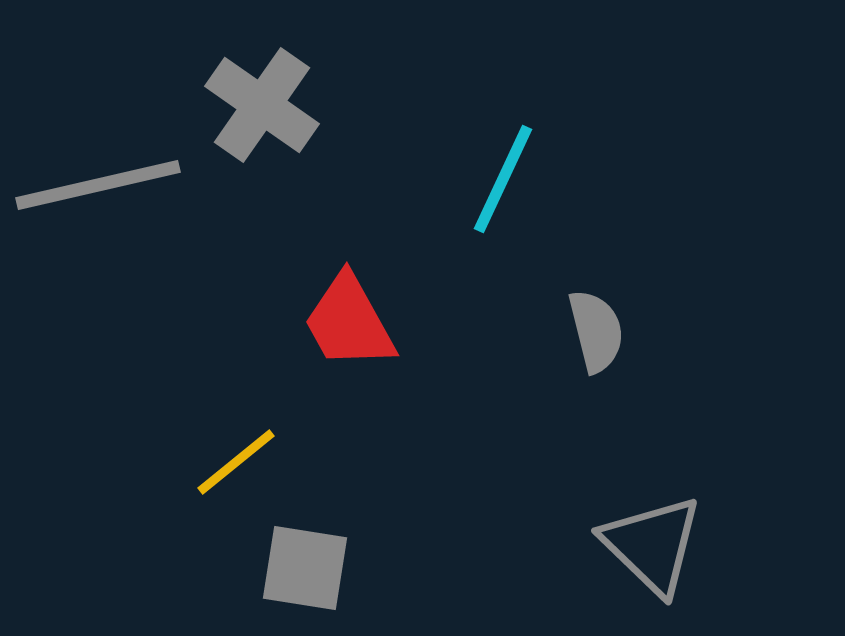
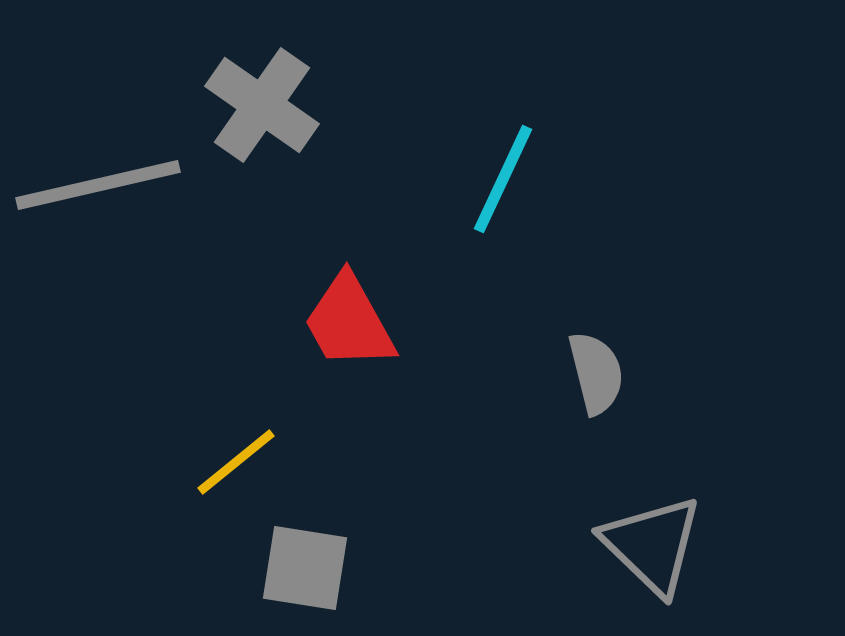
gray semicircle: moved 42 px down
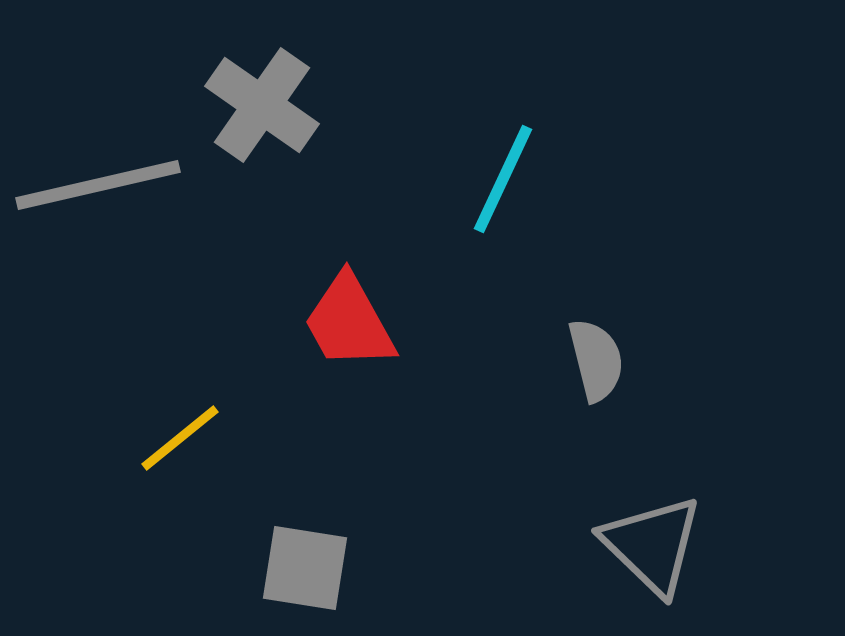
gray semicircle: moved 13 px up
yellow line: moved 56 px left, 24 px up
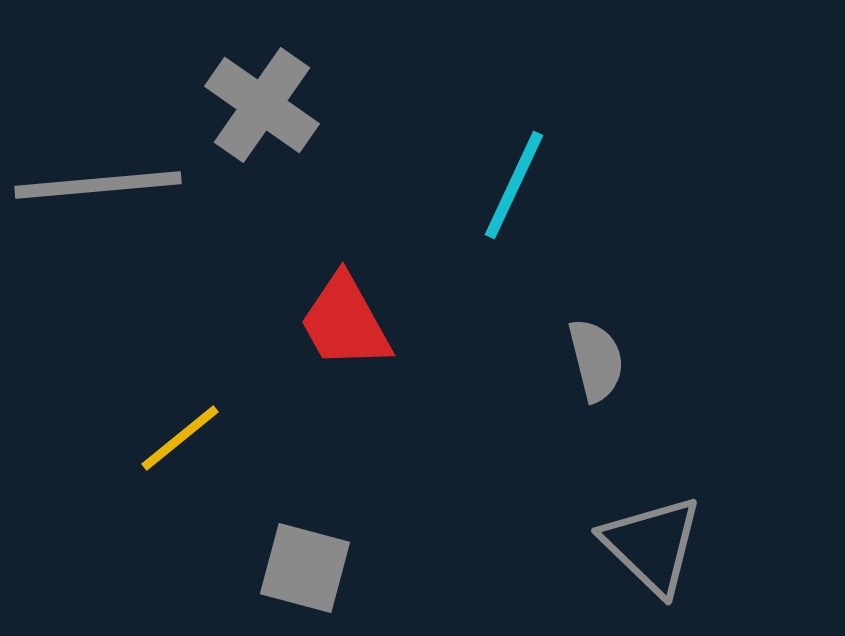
cyan line: moved 11 px right, 6 px down
gray line: rotated 8 degrees clockwise
red trapezoid: moved 4 px left
gray square: rotated 6 degrees clockwise
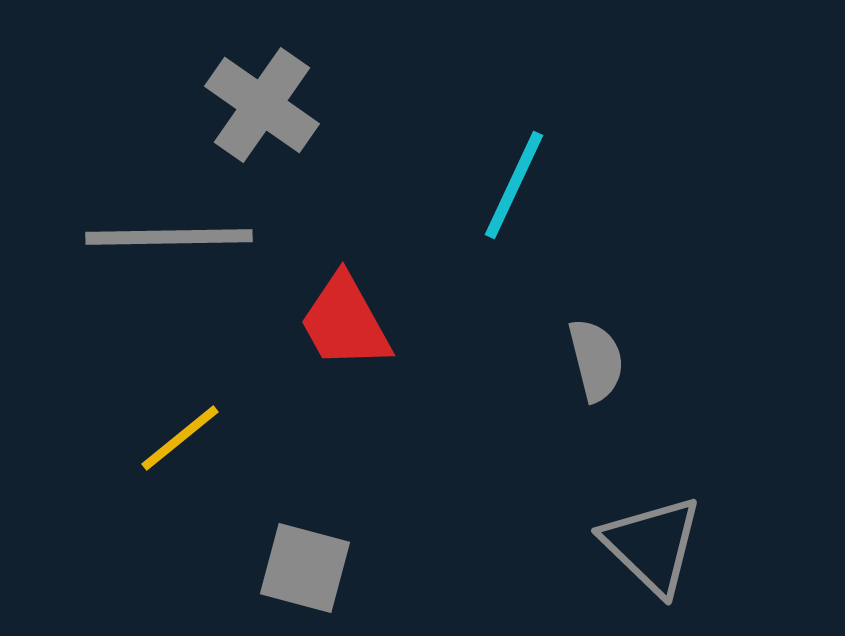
gray line: moved 71 px right, 52 px down; rotated 4 degrees clockwise
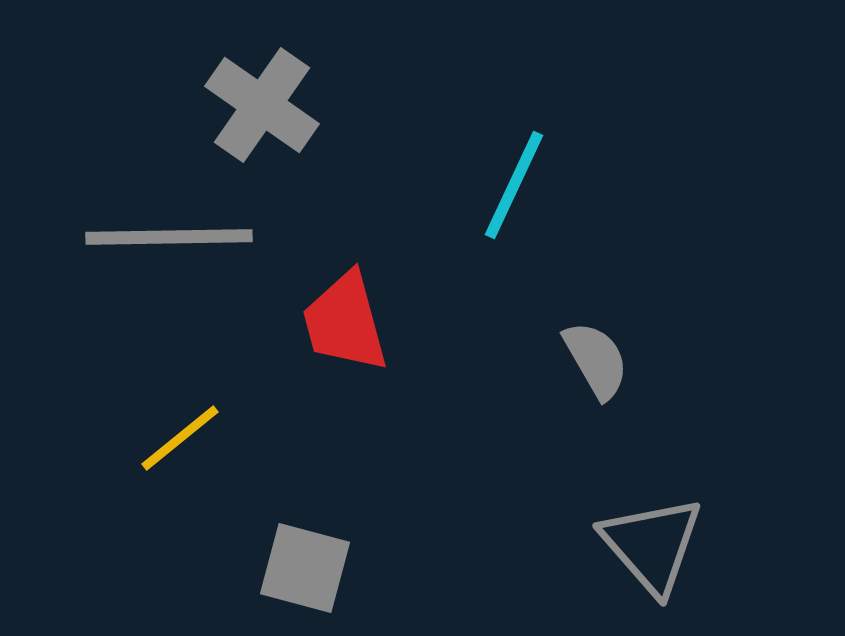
red trapezoid: rotated 14 degrees clockwise
gray semicircle: rotated 16 degrees counterclockwise
gray triangle: rotated 5 degrees clockwise
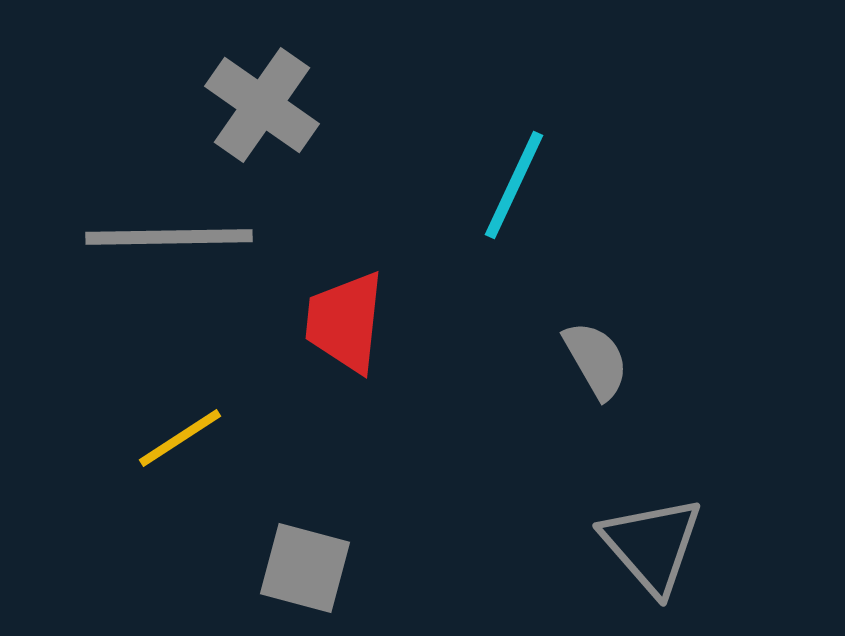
red trapezoid: rotated 21 degrees clockwise
yellow line: rotated 6 degrees clockwise
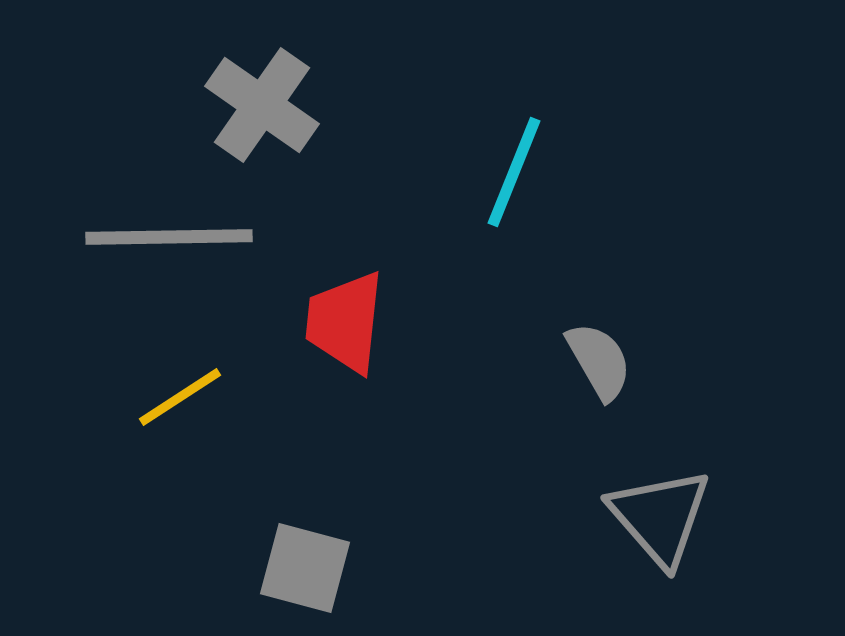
cyan line: moved 13 px up; rotated 3 degrees counterclockwise
gray semicircle: moved 3 px right, 1 px down
yellow line: moved 41 px up
gray triangle: moved 8 px right, 28 px up
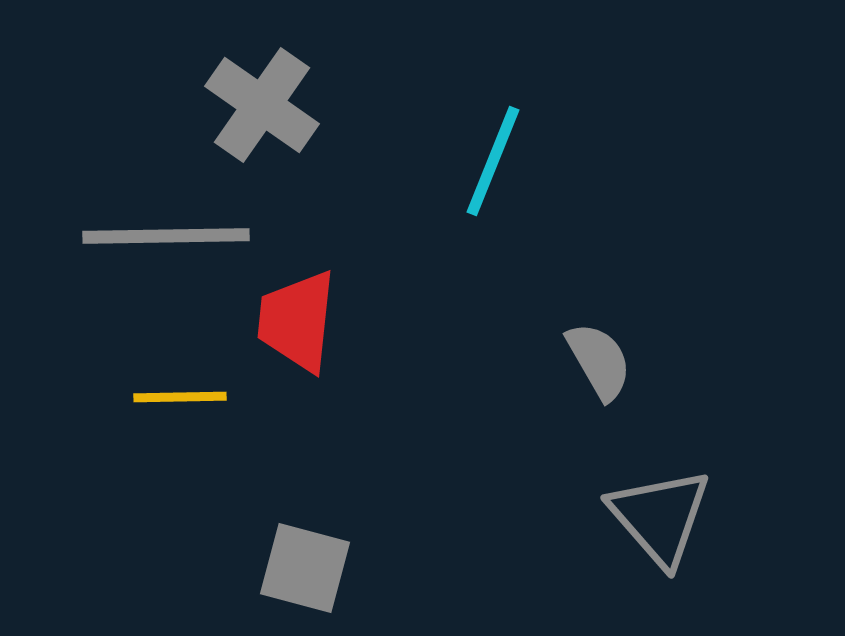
cyan line: moved 21 px left, 11 px up
gray line: moved 3 px left, 1 px up
red trapezoid: moved 48 px left, 1 px up
yellow line: rotated 32 degrees clockwise
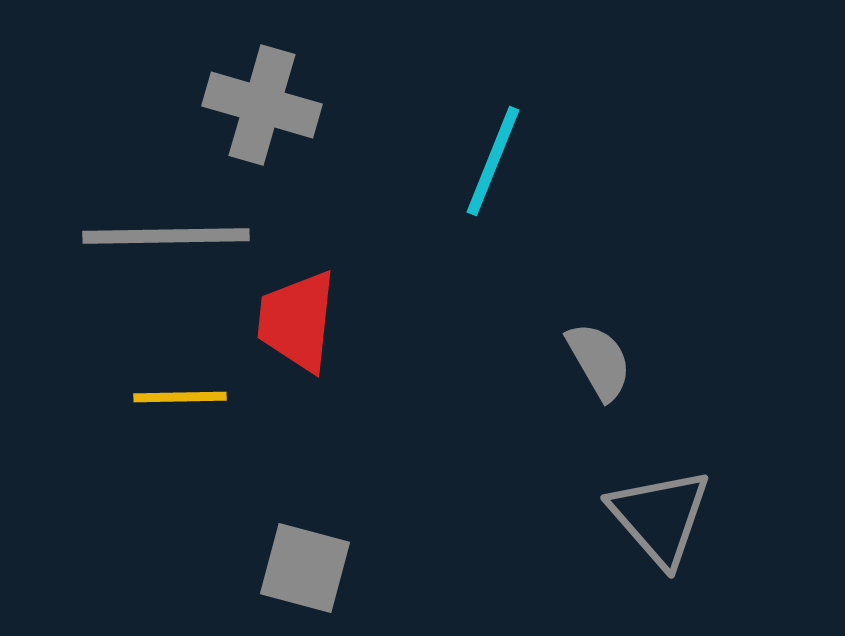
gray cross: rotated 19 degrees counterclockwise
